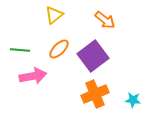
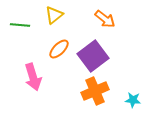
orange arrow: moved 1 px up
green line: moved 25 px up
pink arrow: moved 1 px down; rotated 84 degrees clockwise
orange cross: moved 3 px up
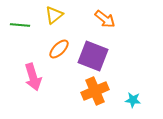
purple square: rotated 32 degrees counterclockwise
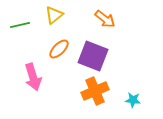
green line: rotated 18 degrees counterclockwise
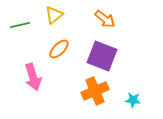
purple square: moved 9 px right
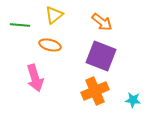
orange arrow: moved 3 px left, 3 px down
green line: rotated 18 degrees clockwise
orange ellipse: moved 9 px left, 4 px up; rotated 60 degrees clockwise
purple square: moved 1 px left
pink arrow: moved 2 px right, 1 px down
